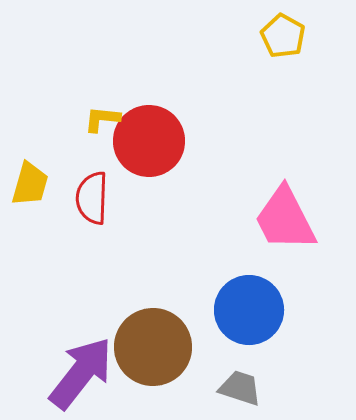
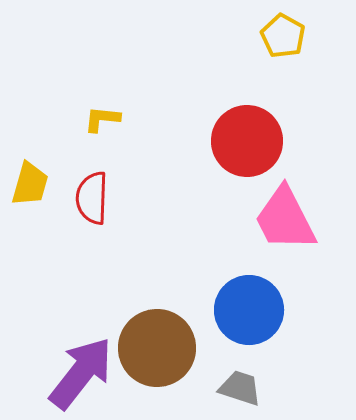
red circle: moved 98 px right
brown circle: moved 4 px right, 1 px down
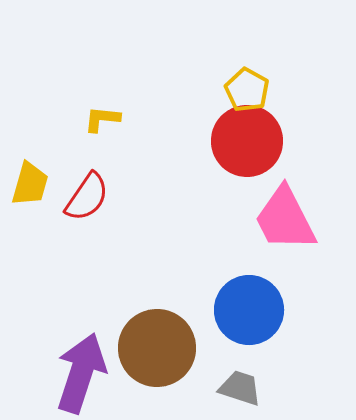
yellow pentagon: moved 36 px left, 54 px down
red semicircle: moved 5 px left, 1 px up; rotated 148 degrees counterclockwise
purple arrow: rotated 20 degrees counterclockwise
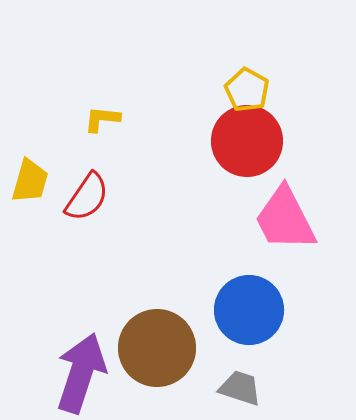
yellow trapezoid: moved 3 px up
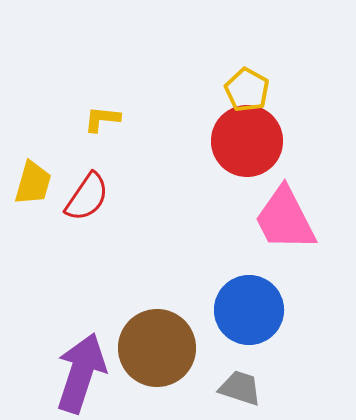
yellow trapezoid: moved 3 px right, 2 px down
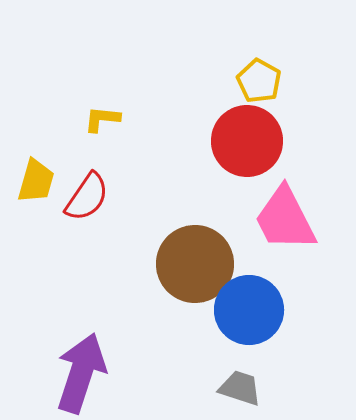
yellow pentagon: moved 12 px right, 9 px up
yellow trapezoid: moved 3 px right, 2 px up
brown circle: moved 38 px right, 84 px up
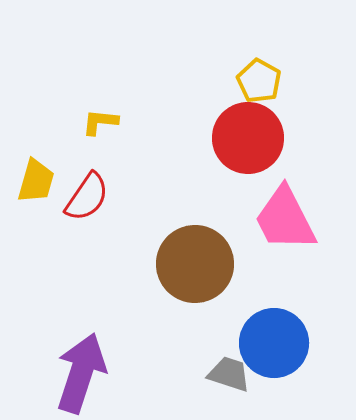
yellow L-shape: moved 2 px left, 3 px down
red circle: moved 1 px right, 3 px up
blue circle: moved 25 px right, 33 px down
gray trapezoid: moved 11 px left, 14 px up
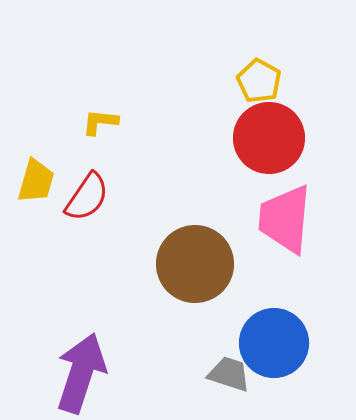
red circle: moved 21 px right
pink trapezoid: rotated 32 degrees clockwise
